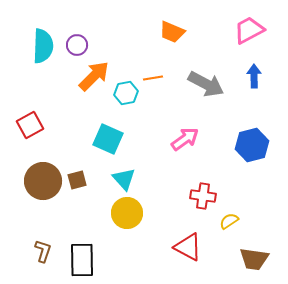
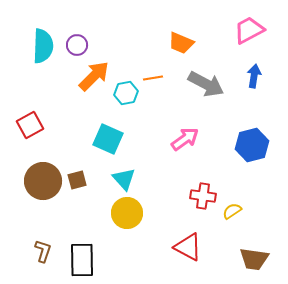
orange trapezoid: moved 9 px right, 11 px down
blue arrow: rotated 10 degrees clockwise
yellow semicircle: moved 3 px right, 10 px up
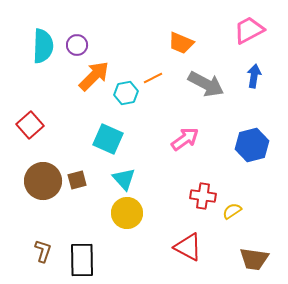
orange line: rotated 18 degrees counterclockwise
red square: rotated 12 degrees counterclockwise
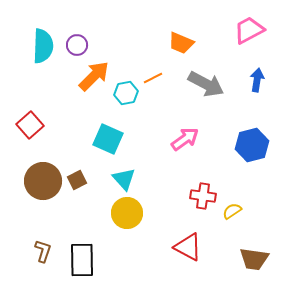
blue arrow: moved 3 px right, 4 px down
brown square: rotated 12 degrees counterclockwise
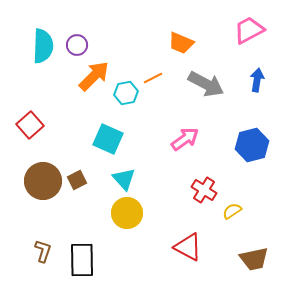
red cross: moved 1 px right, 6 px up; rotated 25 degrees clockwise
brown trapezoid: rotated 20 degrees counterclockwise
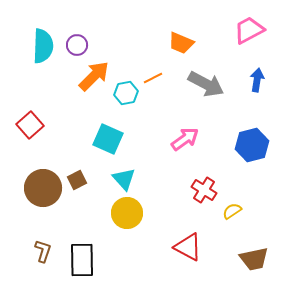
brown circle: moved 7 px down
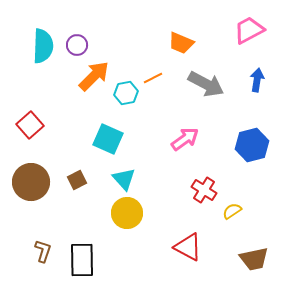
brown circle: moved 12 px left, 6 px up
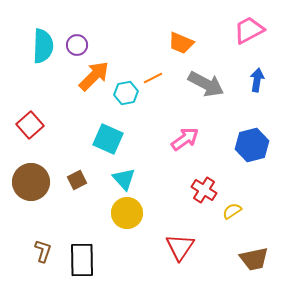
red triangle: moved 8 px left; rotated 36 degrees clockwise
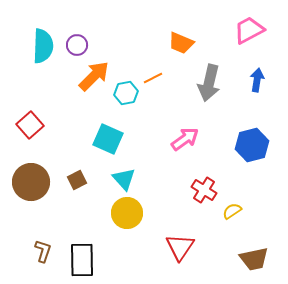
gray arrow: moved 3 px right, 1 px up; rotated 75 degrees clockwise
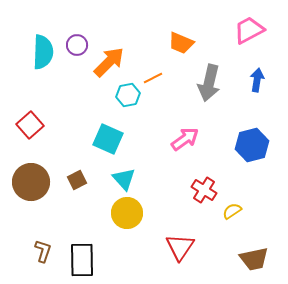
cyan semicircle: moved 6 px down
orange arrow: moved 15 px right, 14 px up
cyan hexagon: moved 2 px right, 2 px down
